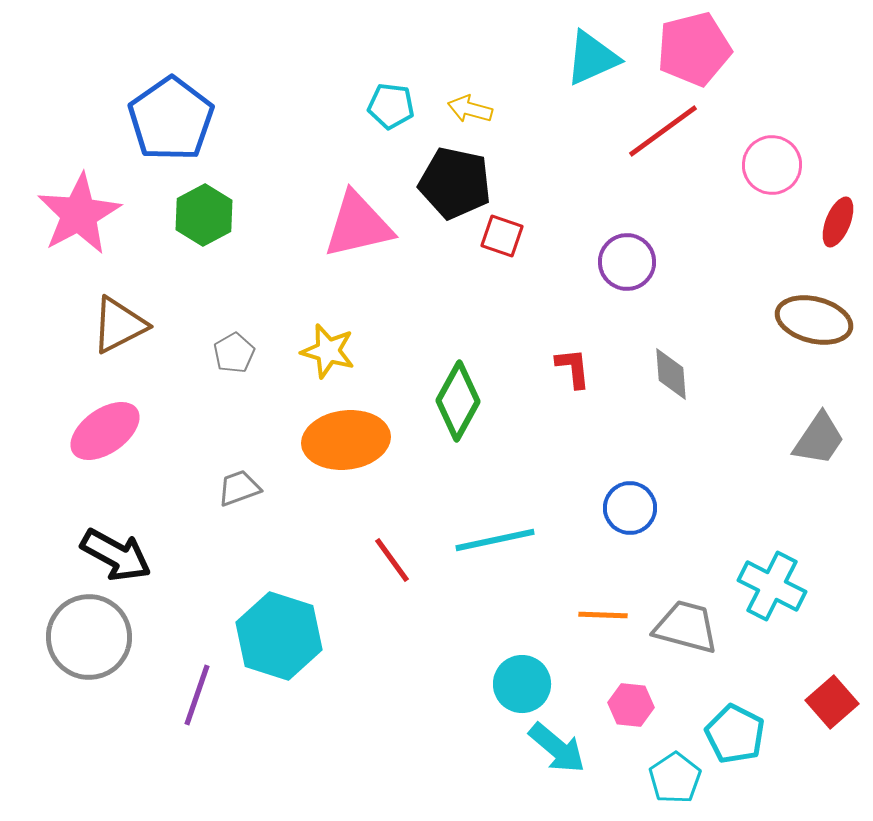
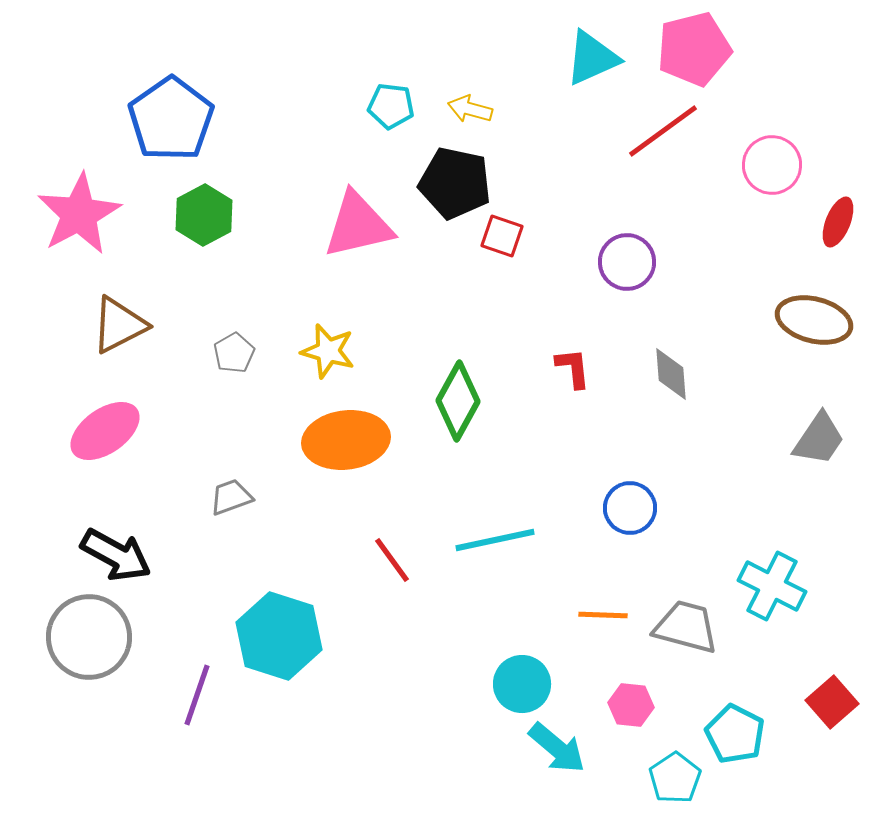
gray trapezoid at (239, 488): moved 8 px left, 9 px down
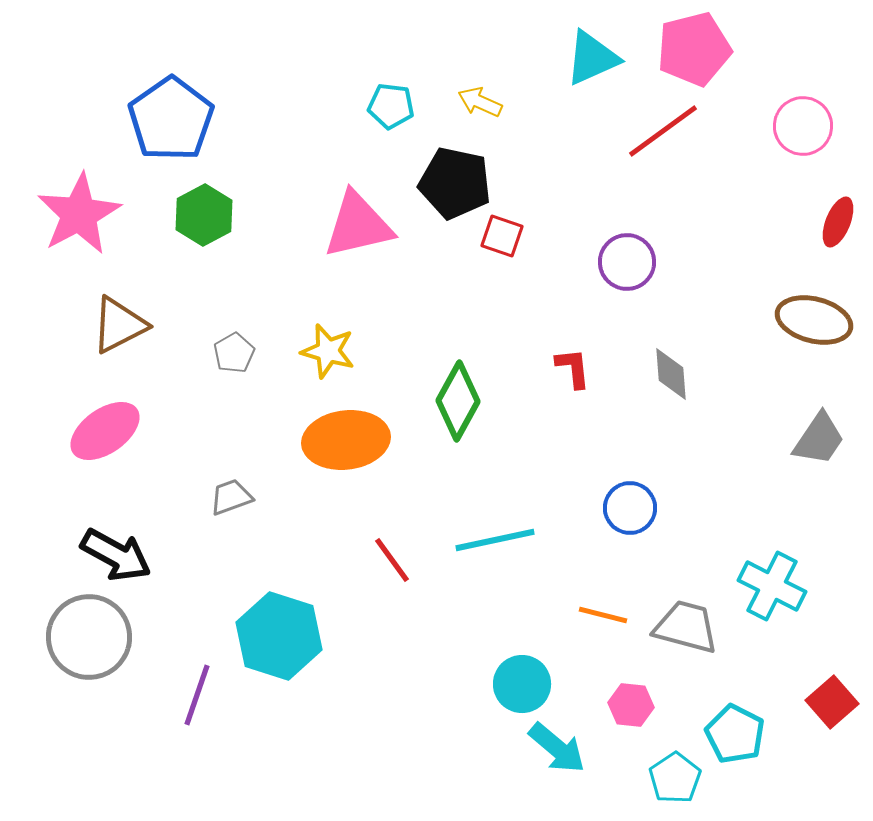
yellow arrow at (470, 109): moved 10 px right, 7 px up; rotated 9 degrees clockwise
pink circle at (772, 165): moved 31 px right, 39 px up
orange line at (603, 615): rotated 12 degrees clockwise
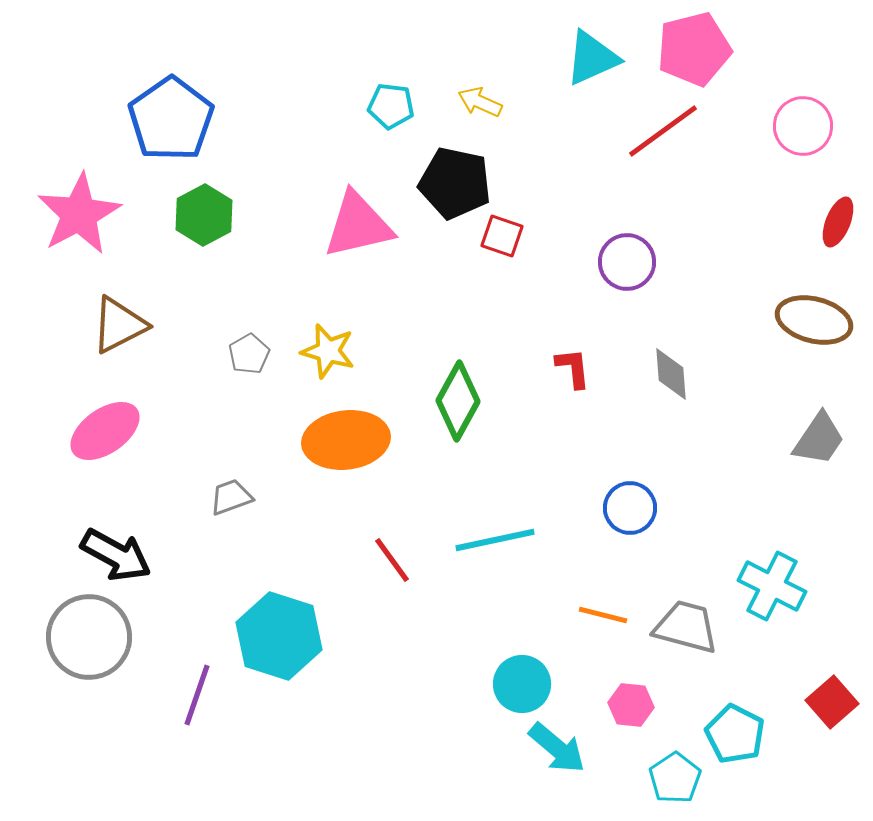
gray pentagon at (234, 353): moved 15 px right, 1 px down
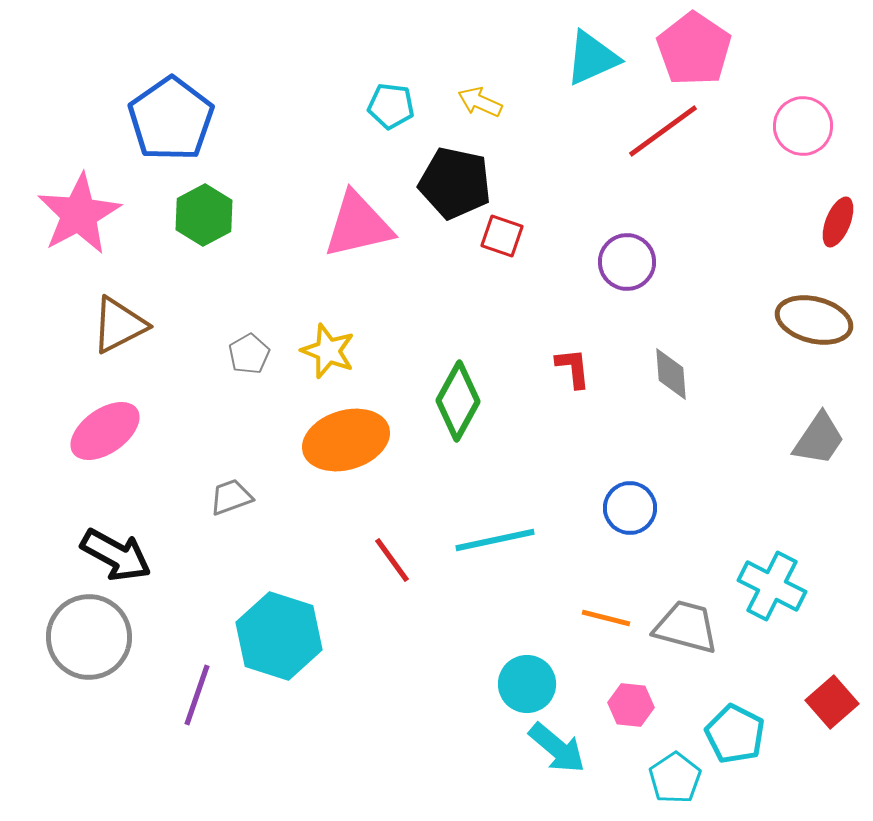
pink pentagon at (694, 49): rotated 24 degrees counterclockwise
yellow star at (328, 351): rotated 6 degrees clockwise
orange ellipse at (346, 440): rotated 10 degrees counterclockwise
orange line at (603, 615): moved 3 px right, 3 px down
cyan circle at (522, 684): moved 5 px right
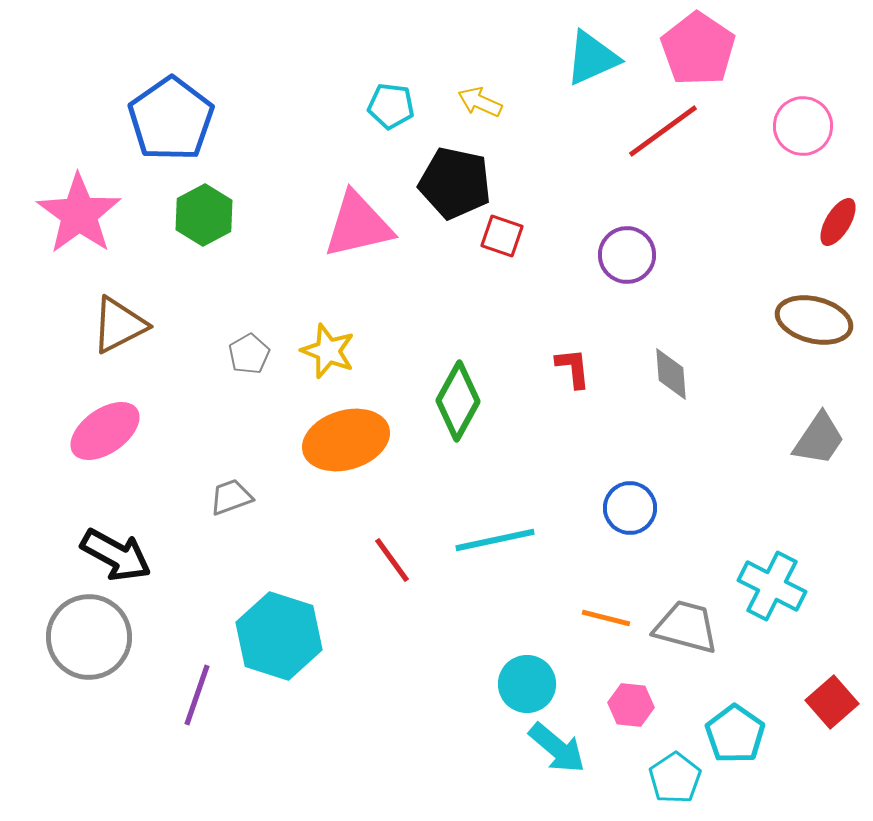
pink pentagon at (694, 49): moved 4 px right
pink star at (79, 214): rotated 8 degrees counterclockwise
red ellipse at (838, 222): rotated 9 degrees clockwise
purple circle at (627, 262): moved 7 px up
cyan pentagon at (735, 734): rotated 8 degrees clockwise
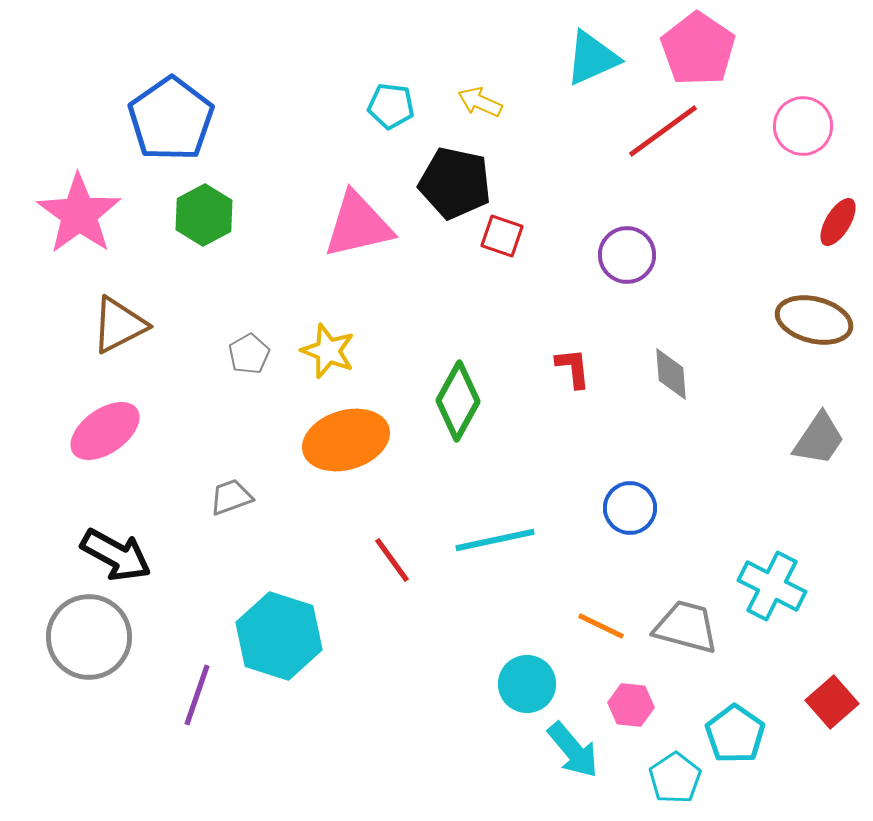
orange line at (606, 618): moved 5 px left, 8 px down; rotated 12 degrees clockwise
cyan arrow at (557, 748): moved 16 px right, 2 px down; rotated 10 degrees clockwise
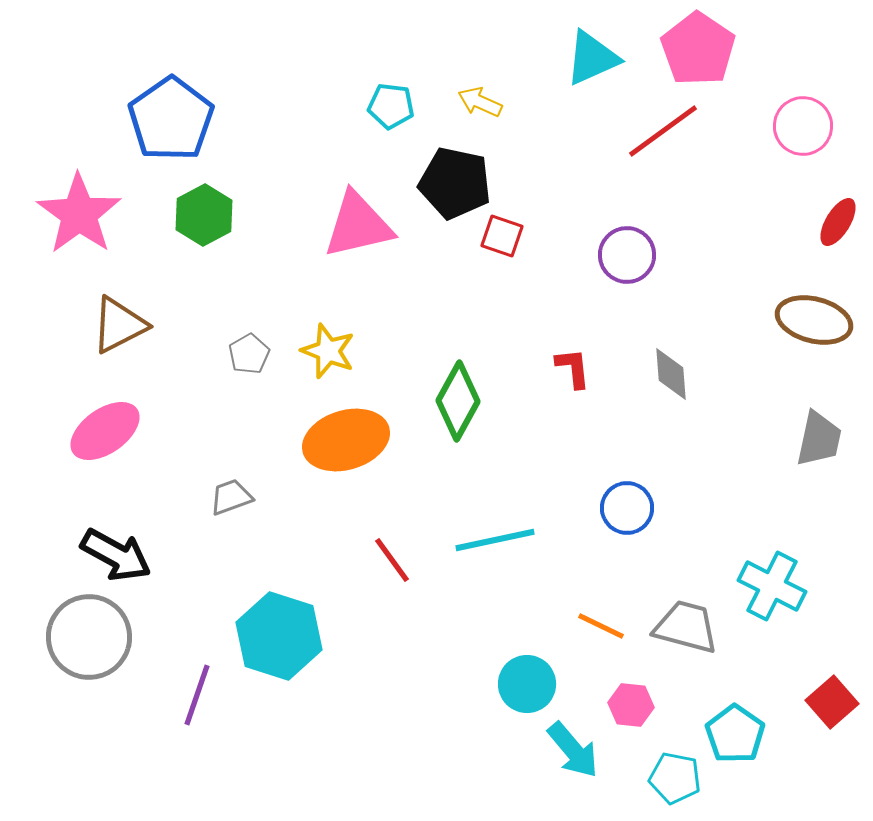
gray trapezoid at (819, 439): rotated 22 degrees counterclockwise
blue circle at (630, 508): moved 3 px left
cyan pentagon at (675, 778): rotated 27 degrees counterclockwise
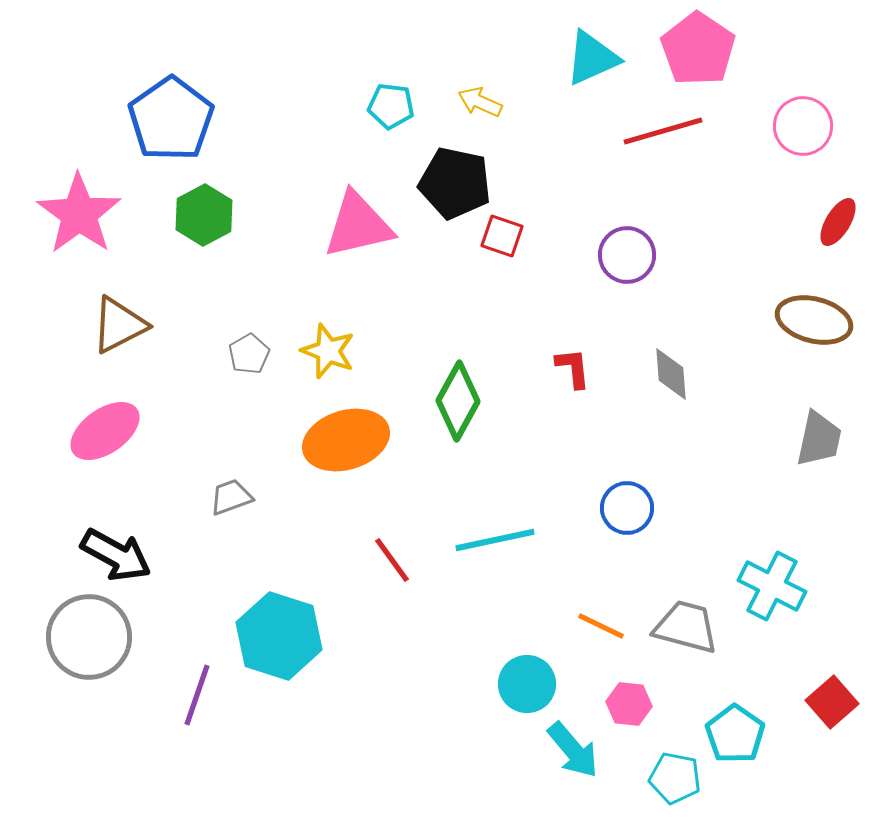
red line at (663, 131): rotated 20 degrees clockwise
pink hexagon at (631, 705): moved 2 px left, 1 px up
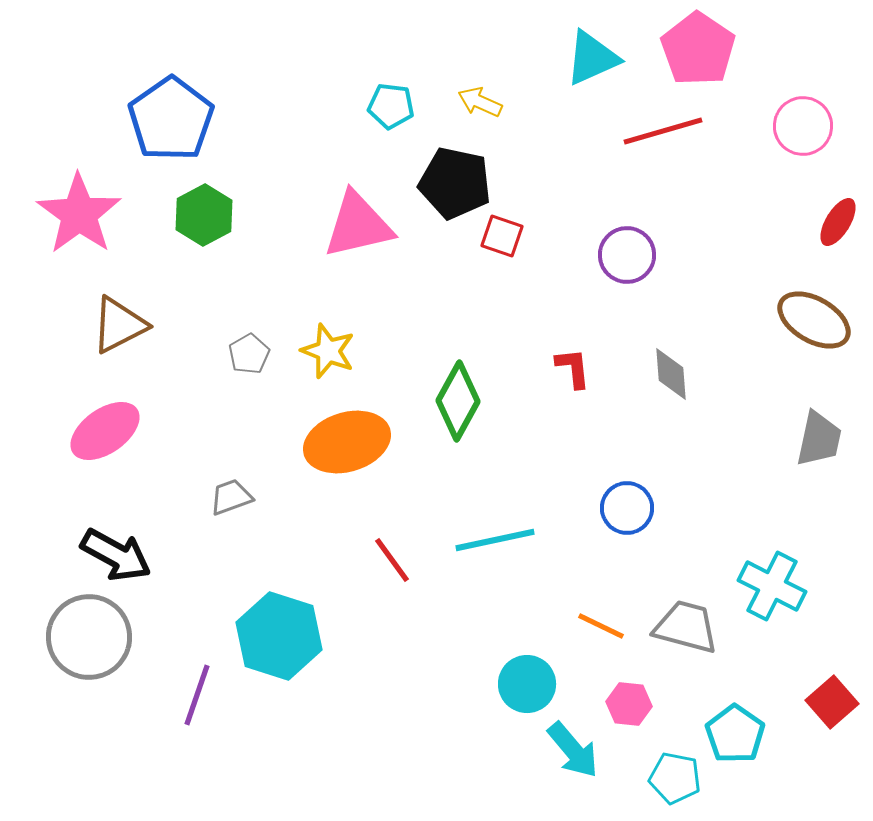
brown ellipse at (814, 320): rotated 16 degrees clockwise
orange ellipse at (346, 440): moved 1 px right, 2 px down
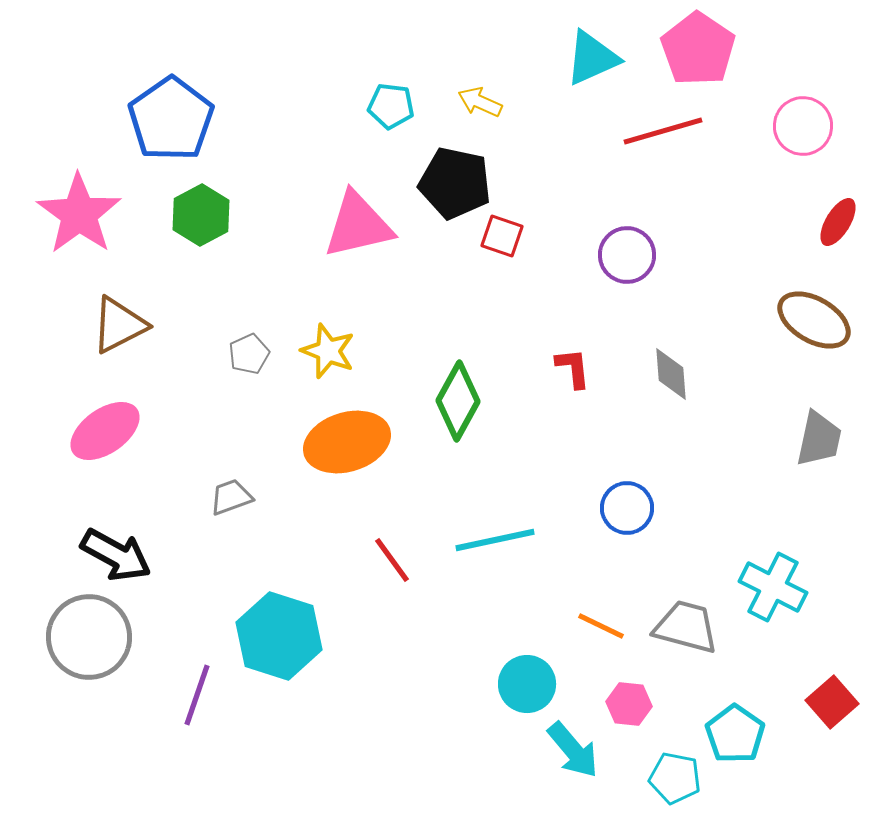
green hexagon at (204, 215): moved 3 px left
gray pentagon at (249, 354): rotated 6 degrees clockwise
cyan cross at (772, 586): moved 1 px right, 1 px down
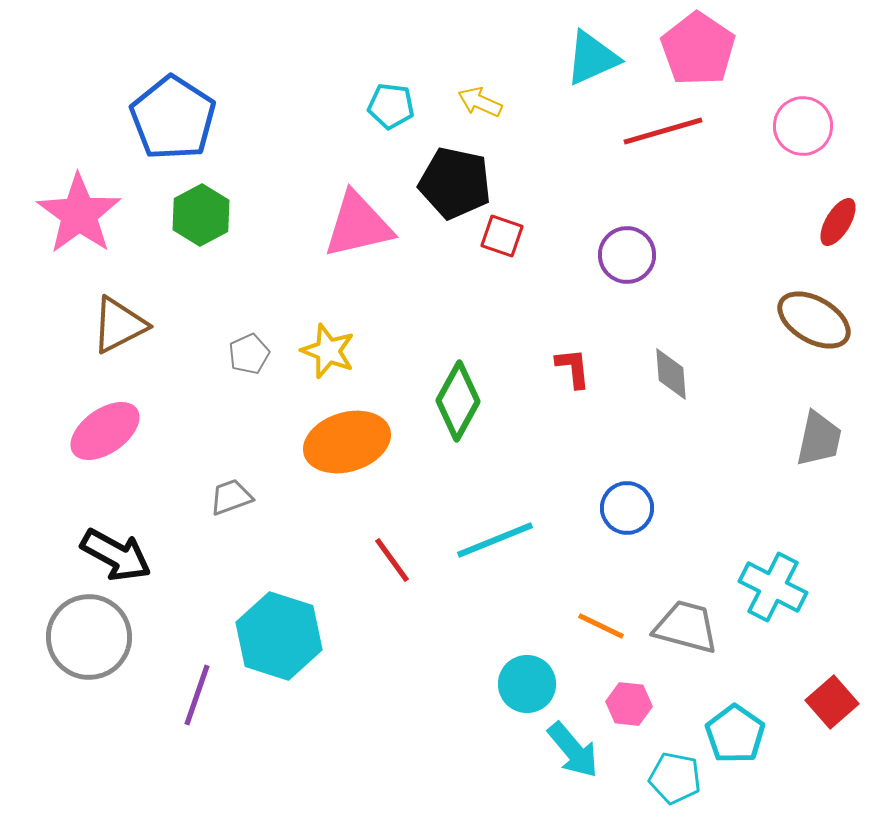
blue pentagon at (171, 119): moved 2 px right, 1 px up; rotated 4 degrees counterclockwise
cyan line at (495, 540): rotated 10 degrees counterclockwise
